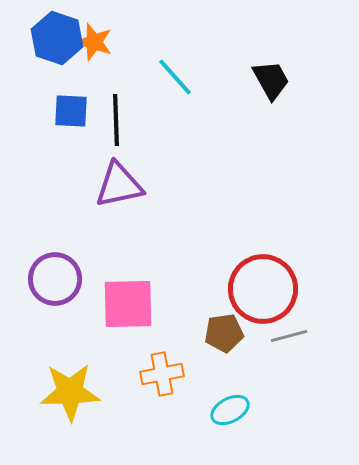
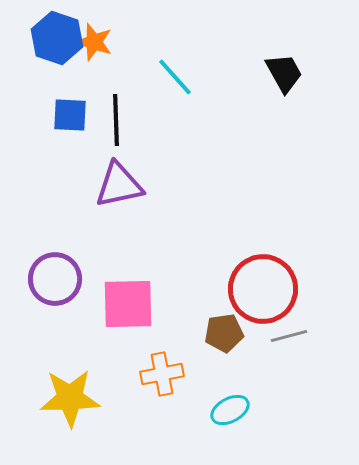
black trapezoid: moved 13 px right, 7 px up
blue square: moved 1 px left, 4 px down
yellow star: moved 6 px down
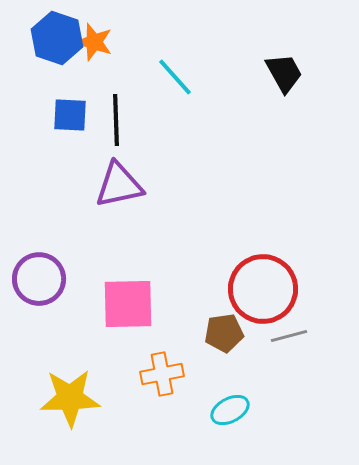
purple circle: moved 16 px left
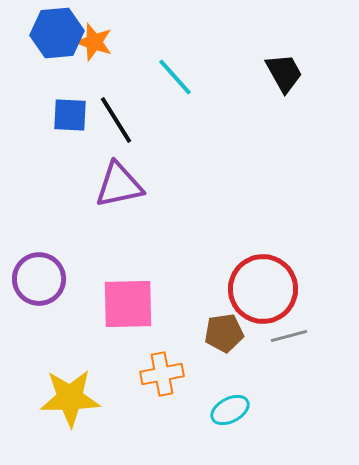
blue hexagon: moved 5 px up; rotated 24 degrees counterclockwise
black line: rotated 30 degrees counterclockwise
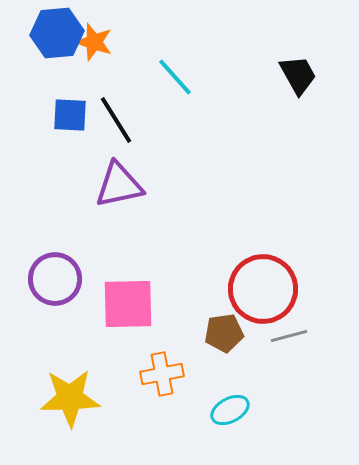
black trapezoid: moved 14 px right, 2 px down
purple circle: moved 16 px right
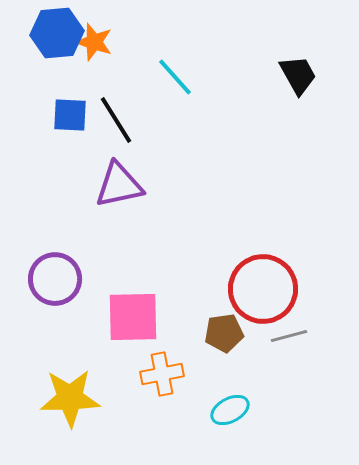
pink square: moved 5 px right, 13 px down
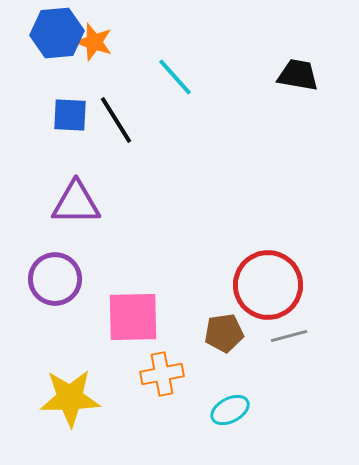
black trapezoid: rotated 51 degrees counterclockwise
purple triangle: moved 43 px left, 18 px down; rotated 12 degrees clockwise
red circle: moved 5 px right, 4 px up
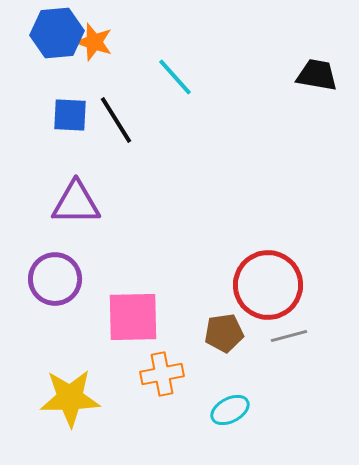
black trapezoid: moved 19 px right
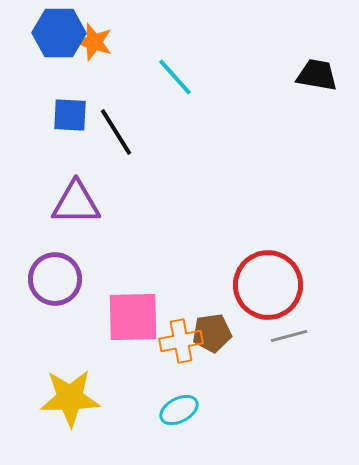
blue hexagon: moved 2 px right; rotated 6 degrees clockwise
black line: moved 12 px down
brown pentagon: moved 12 px left
orange cross: moved 19 px right, 33 px up
cyan ellipse: moved 51 px left
